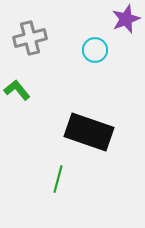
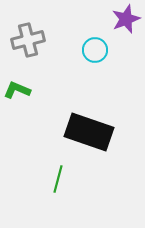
gray cross: moved 2 px left, 2 px down
green L-shape: rotated 28 degrees counterclockwise
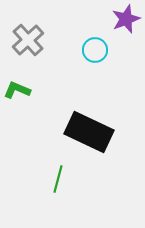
gray cross: rotated 28 degrees counterclockwise
black rectangle: rotated 6 degrees clockwise
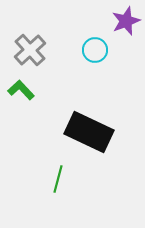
purple star: moved 2 px down
gray cross: moved 2 px right, 10 px down
green L-shape: moved 4 px right; rotated 24 degrees clockwise
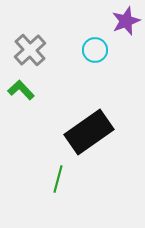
black rectangle: rotated 60 degrees counterclockwise
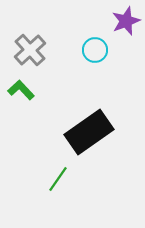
green line: rotated 20 degrees clockwise
